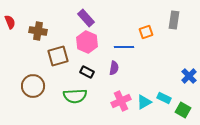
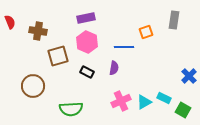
purple rectangle: rotated 60 degrees counterclockwise
green semicircle: moved 4 px left, 13 px down
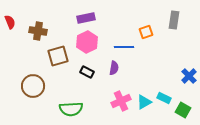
pink hexagon: rotated 10 degrees clockwise
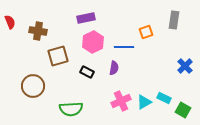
pink hexagon: moved 6 px right
blue cross: moved 4 px left, 10 px up
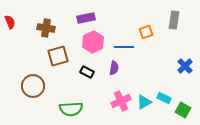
brown cross: moved 8 px right, 3 px up
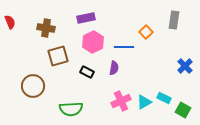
orange square: rotated 24 degrees counterclockwise
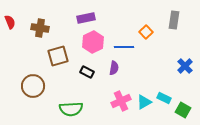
brown cross: moved 6 px left
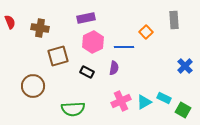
gray rectangle: rotated 12 degrees counterclockwise
green semicircle: moved 2 px right
